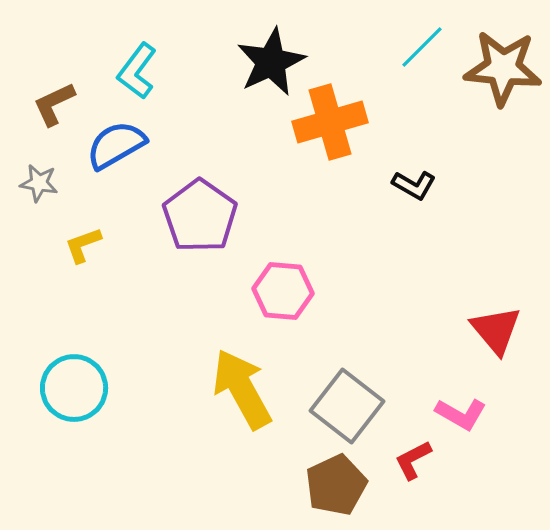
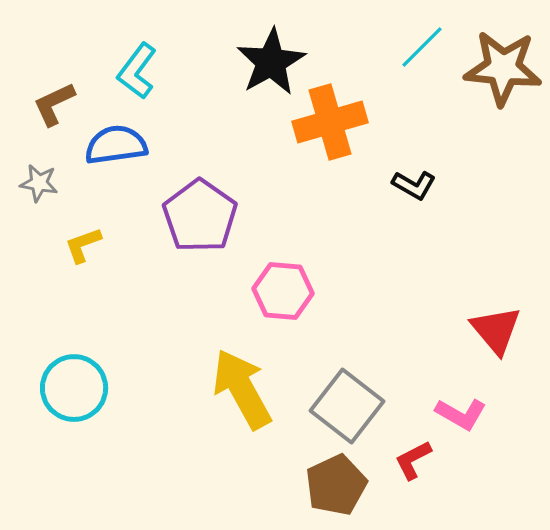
black star: rotated 4 degrees counterclockwise
blue semicircle: rotated 22 degrees clockwise
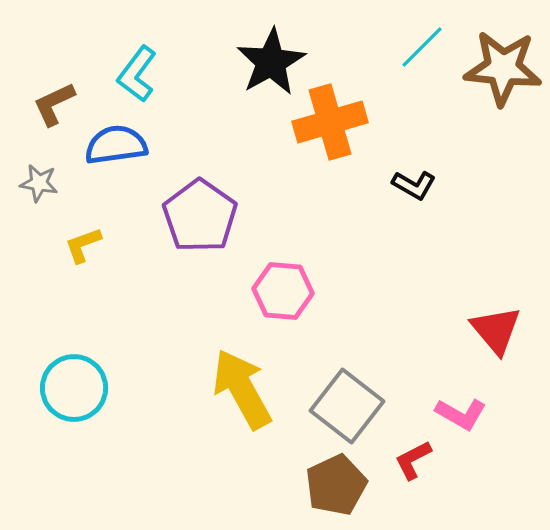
cyan L-shape: moved 3 px down
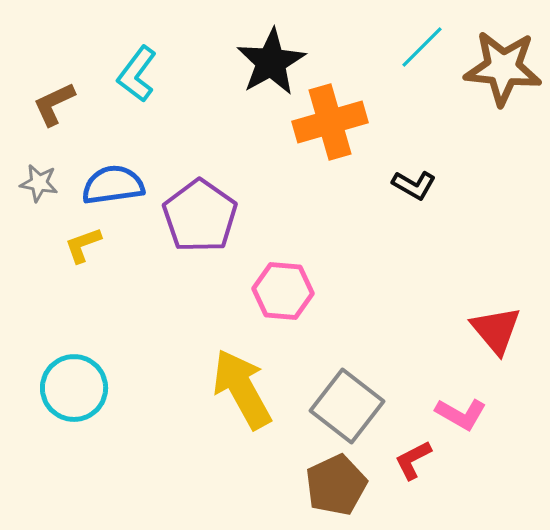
blue semicircle: moved 3 px left, 40 px down
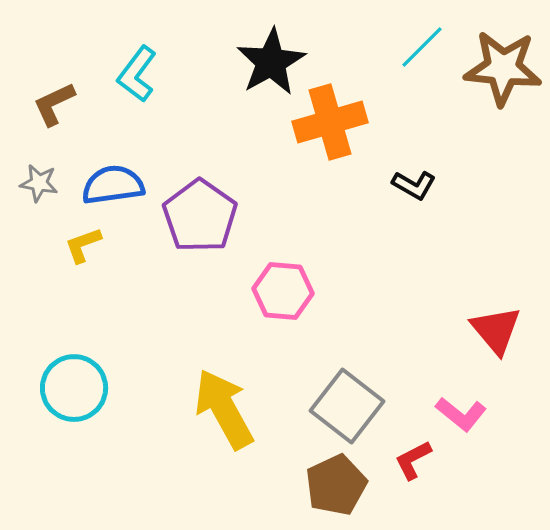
yellow arrow: moved 18 px left, 20 px down
pink L-shape: rotated 9 degrees clockwise
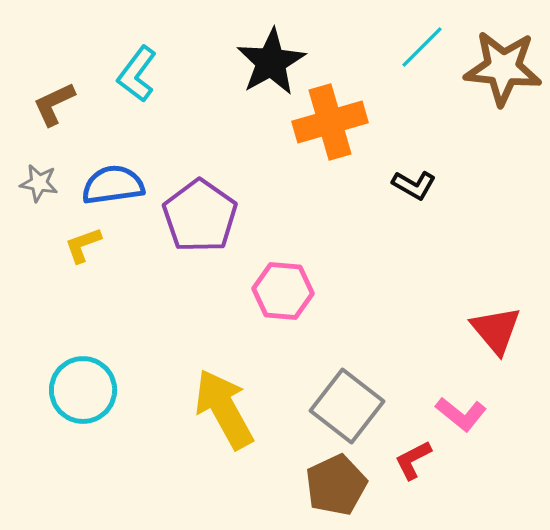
cyan circle: moved 9 px right, 2 px down
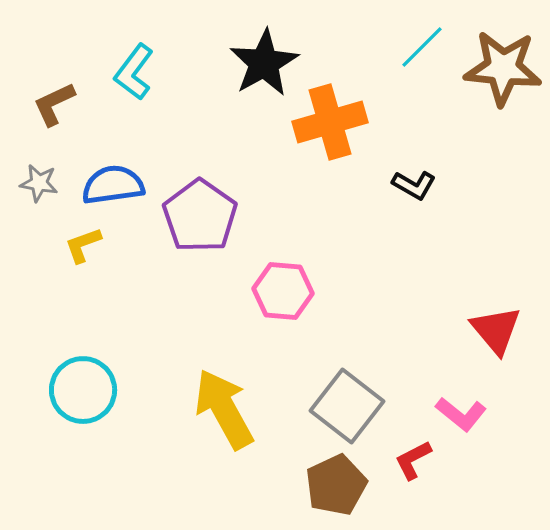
black star: moved 7 px left, 1 px down
cyan L-shape: moved 3 px left, 2 px up
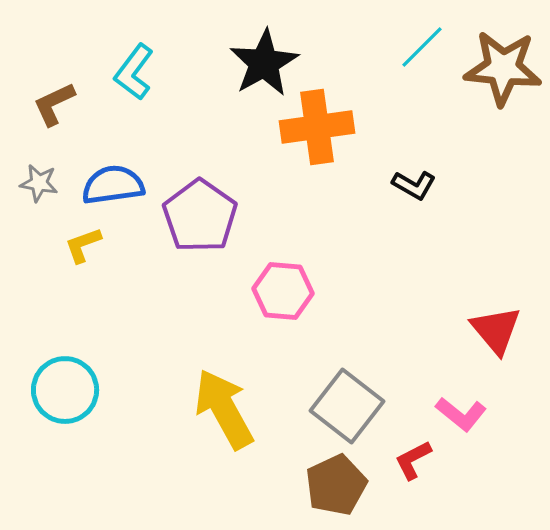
orange cross: moved 13 px left, 5 px down; rotated 8 degrees clockwise
cyan circle: moved 18 px left
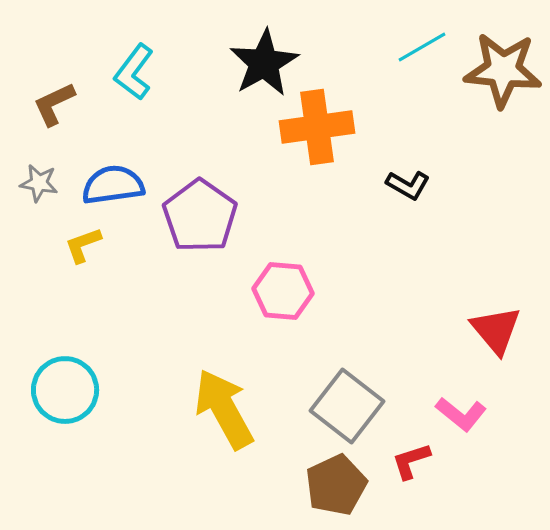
cyan line: rotated 15 degrees clockwise
brown star: moved 2 px down
black L-shape: moved 6 px left
red L-shape: moved 2 px left, 1 px down; rotated 9 degrees clockwise
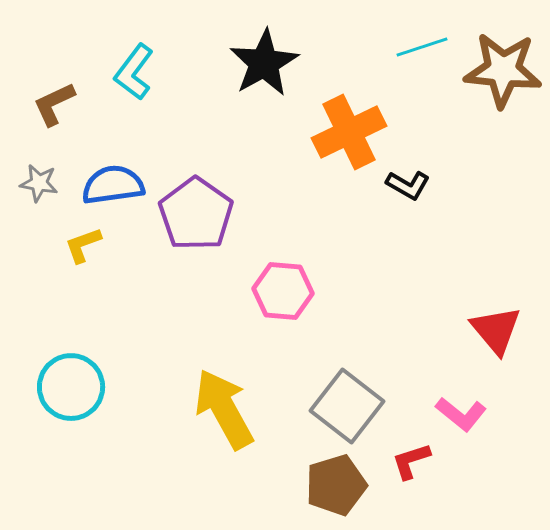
cyan line: rotated 12 degrees clockwise
orange cross: moved 32 px right, 5 px down; rotated 18 degrees counterclockwise
purple pentagon: moved 4 px left, 2 px up
cyan circle: moved 6 px right, 3 px up
brown pentagon: rotated 8 degrees clockwise
